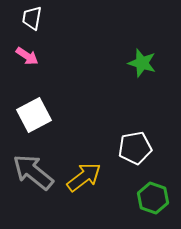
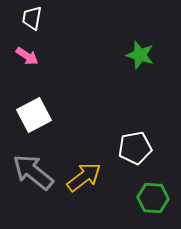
green star: moved 2 px left, 8 px up
green hexagon: rotated 16 degrees counterclockwise
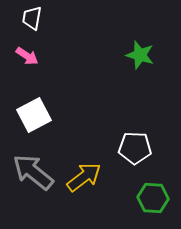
white pentagon: rotated 12 degrees clockwise
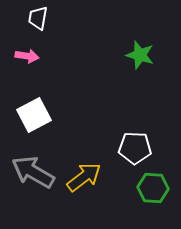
white trapezoid: moved 6 px right
pink arrow: rotated 25 degrees counterclockwise
gray arrow: rotated 9 degrees counterclockwise
green hexagon: moved 10 px up
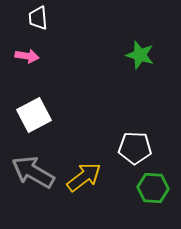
white trapezoid: rotated 15 degrees counterclockwise
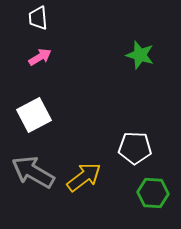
pink arrow: moved 13 px right, 1 px down; rotated 40 degrees counterclockwise
green hexagon: moved 5 px down
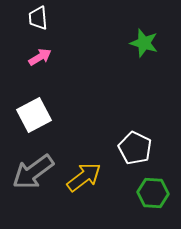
green star: moved 4 px right, 12 px up
white pentagon: rotated 24 degrees clockwise
gray arrow: rotated 66 degrees counterclockwise
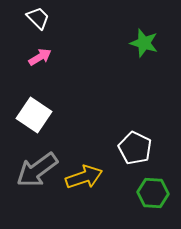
white trapezoid: rotated 140 degrees clockwise
white square: rotated 28 degrees counterclockwise
gray arrow: moved 4 px right, 2 px up
yellow arrow: rotated 18 degrees clockwise
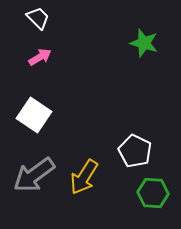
white pentagon: moved 3 px down
gray arrow: moved 3 px left, 5 px down
yellow arrow: rotated 141 degrees clockwise
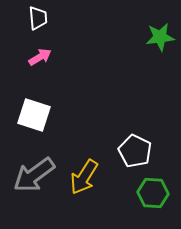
white trapezoid: rotated 40 degrees clockwise
green star: moved 16 px right, 6 px up; rotated 24 degrees counterclockwise
white square: rotated 16 degrees counterclockwise
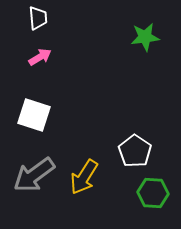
green star: moved 15 px left
white pentagon: rotated 8 degrees clockwise
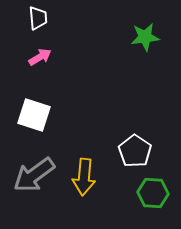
yellow arrow: rotated 27 degrees counterclockwise
